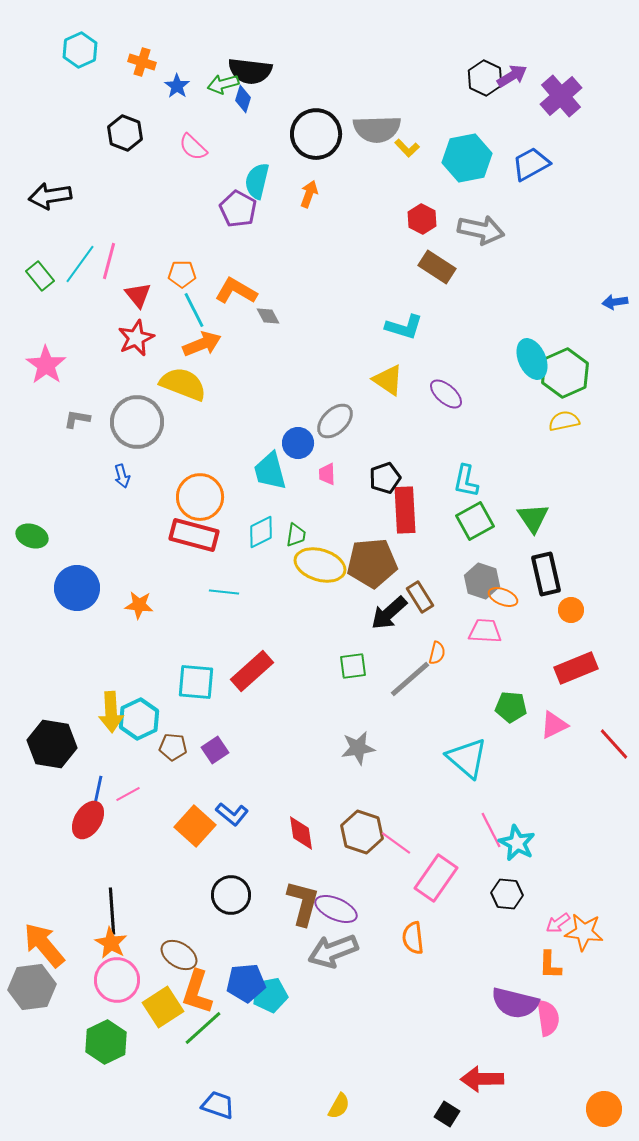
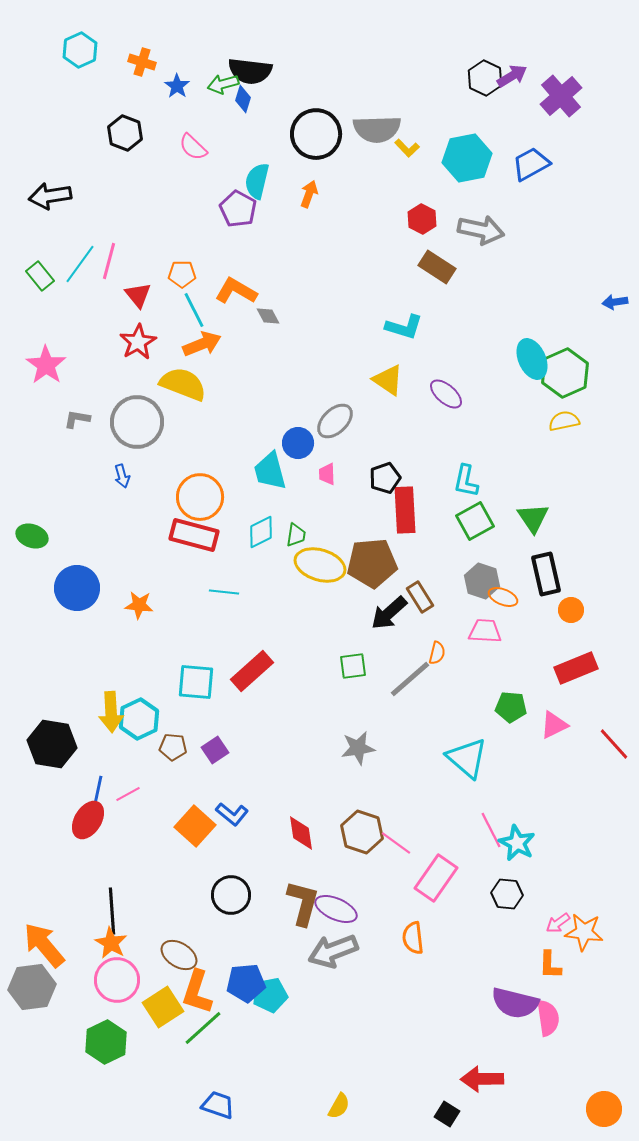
red star at (136, 338): moved 2 px right, 4 px down; rotated 6 degrees counterclockwise
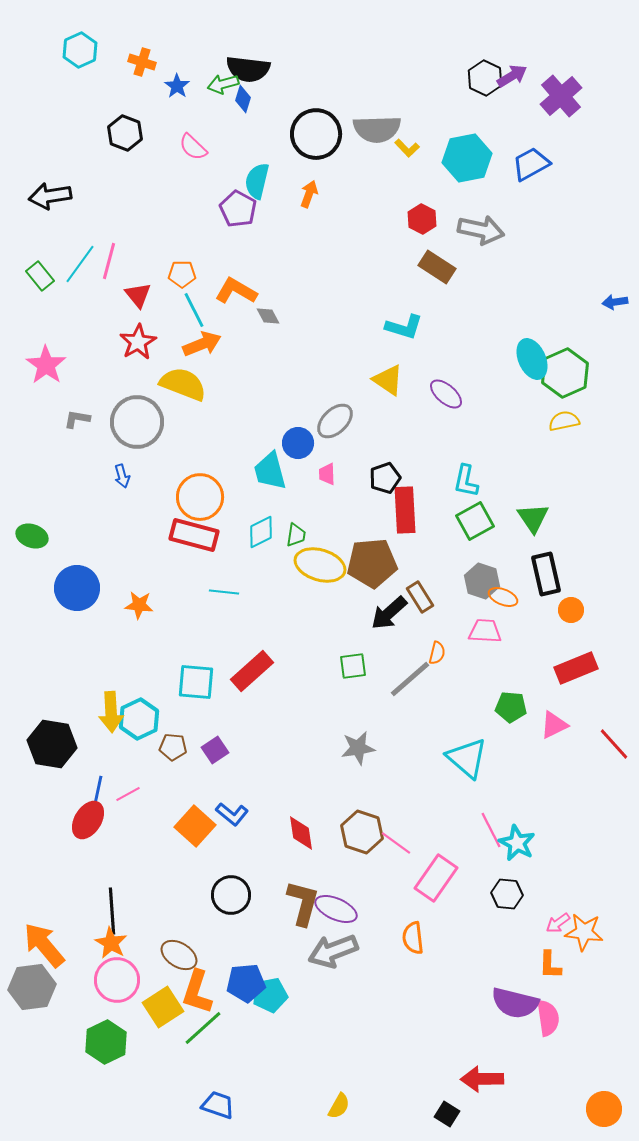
black semicircle at (250, 71): moved 2 px left, 2 px up
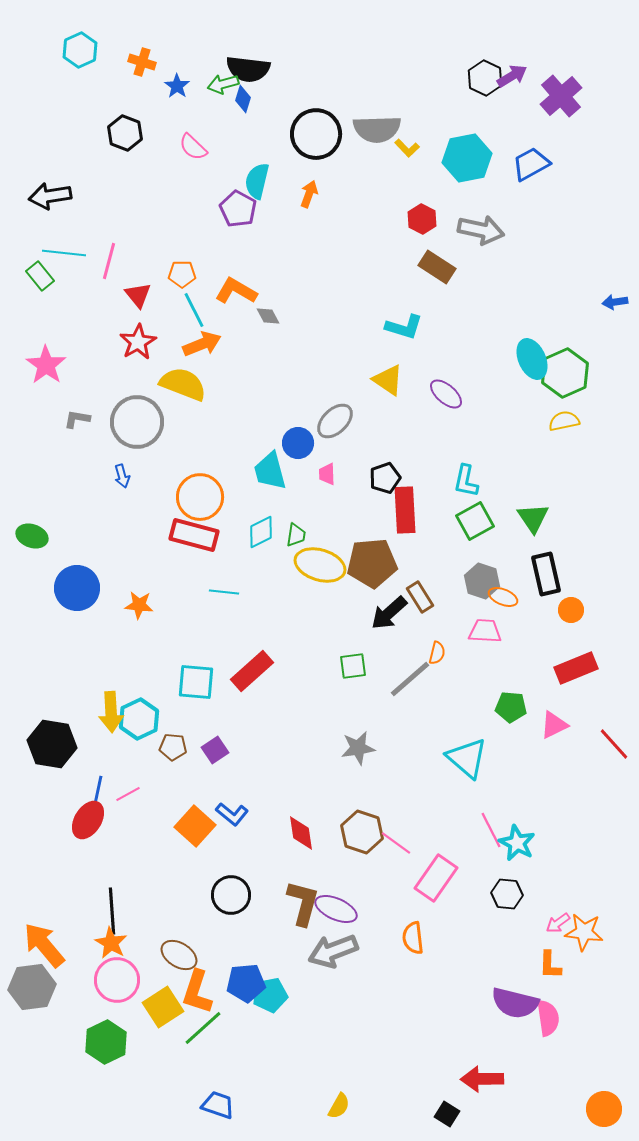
cyan line at (80, 264): moved 16 px left, 11 px up; rotated 60 degrees clockwise
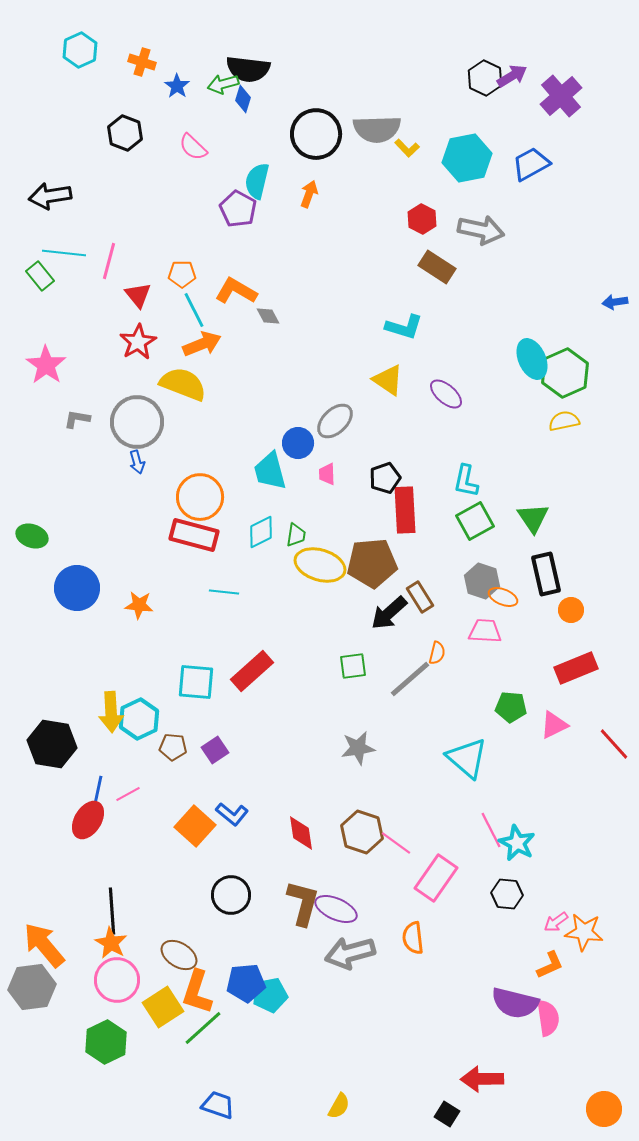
blue arrow at (122, 476): moved 15 px right, 14 px up
pink arrow at (558, 923): moved 2 px left, 1 px up
gray arrow at (333, 951): moved 17 px right, 2 px down; rotated 6 degrees clockwise
orange L-shape at (550, 965): rotated 116 degrees counterclockwise
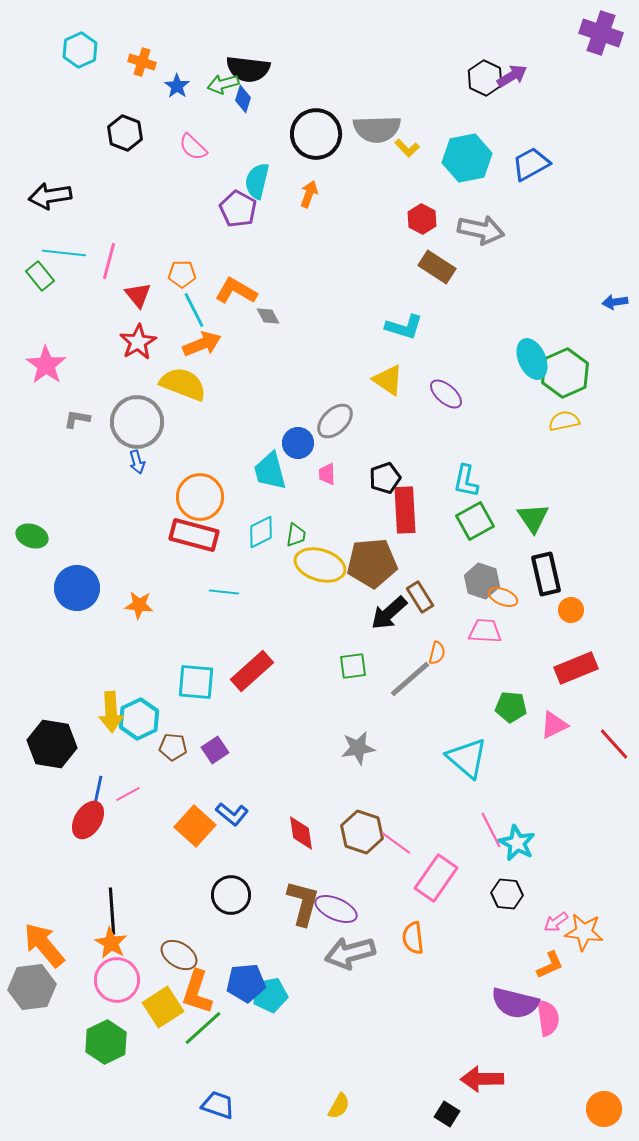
purple cross at (561, 96): moved 40 px right, 63 px up; rotated 30 degrees counterclockwise
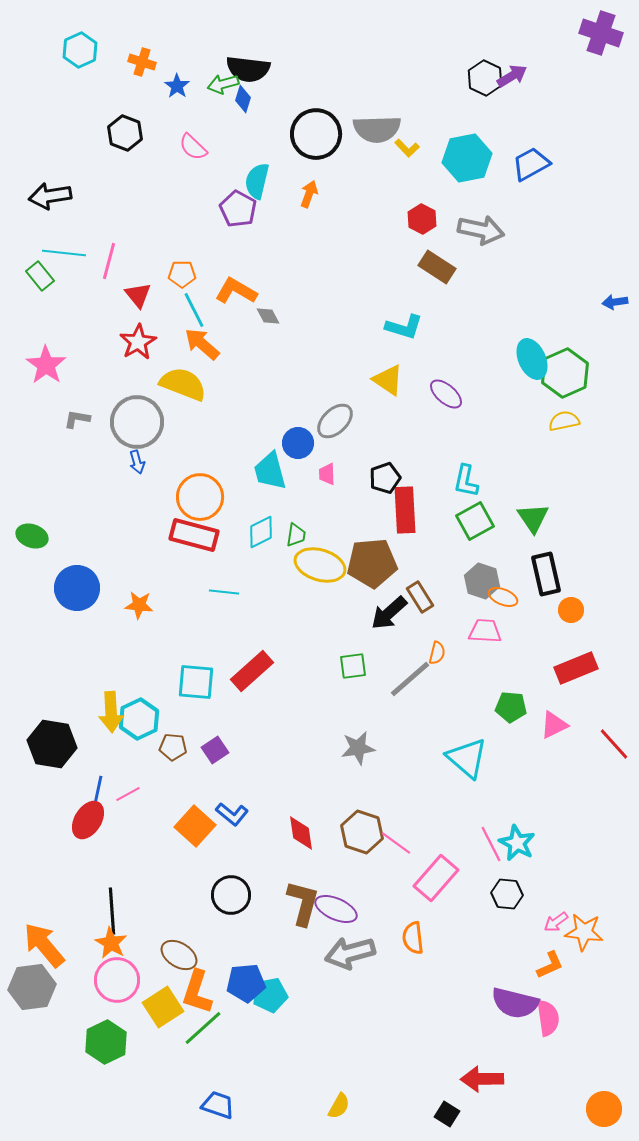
orange arrow at (202, 344): rotated 117 degrees counterclockwise
pink line at (491, 830): moved 14 px down
pink rectangle at (436, 878): rotated 6 degrees clockwise
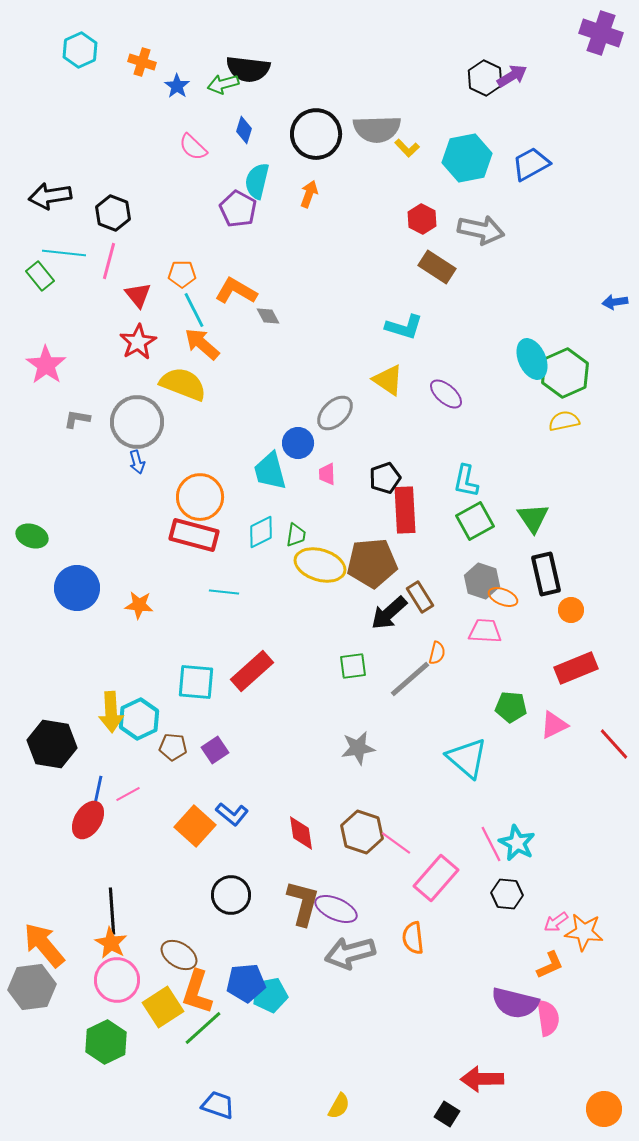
blue diamond at (243, 99): moved 1 px right, 31 px down
black hexagon at (125, 133): moved 12 px left, 80 px down
gray ellipse at (335, 421): moved 8 px up
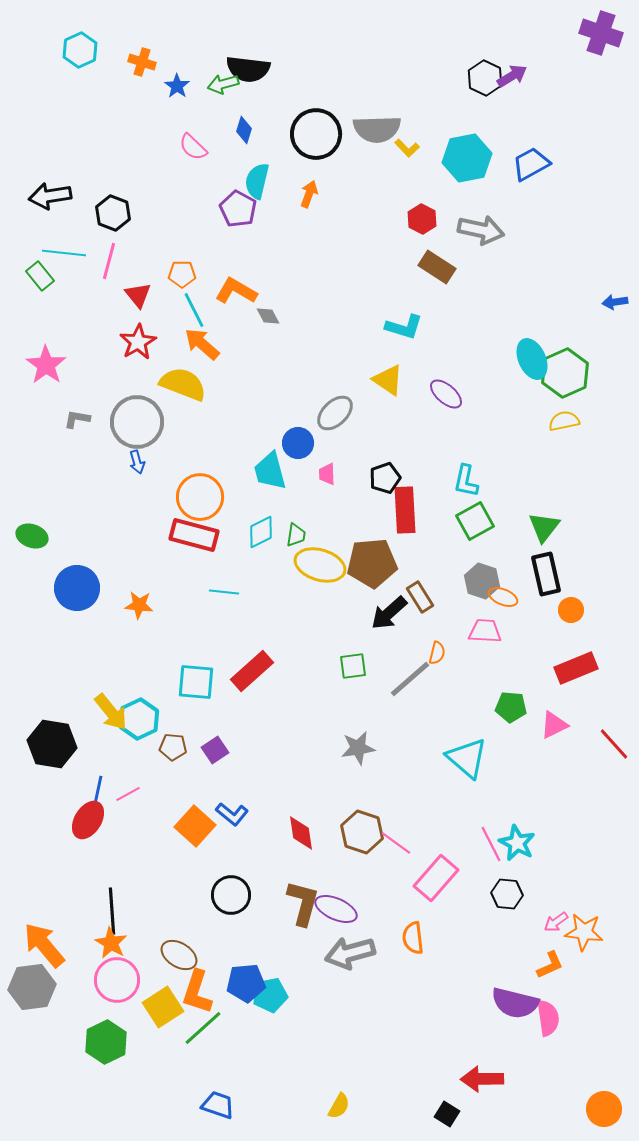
green triangle at (533, 518): moved 11 px right, 9 px down; rotated 12 degrees clockwise
yellow arrow at (111, 712): rotated 36 degrees counterclockwise
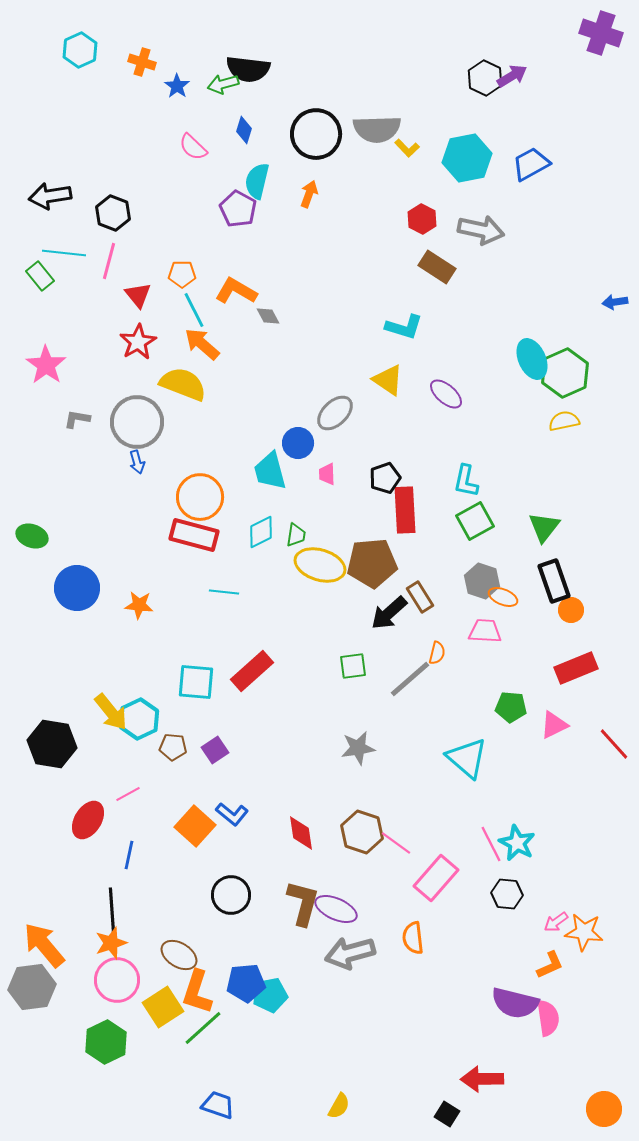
black rectangle at (546, 574): moved 8 px right, 7 px down; rotated 6 degrees counterclockwise
blue line at (98, 790): moved 31 px right, 65 px down
orange star at (111, 943): rotated 24 degrees clockwise
